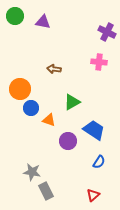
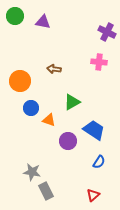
orange circle: moved 8 px up
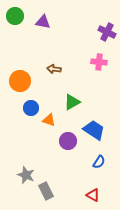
gray star: moved 6 px left, 3 px down; rotated 12 degrees clockwise
red triangle: rotated 48 degrees counterclockwise
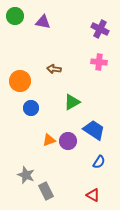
purple cross: moved 7 px left, 3 px up
orange triangle: moved 20 px down; rotated 40 degrees counterclockwise
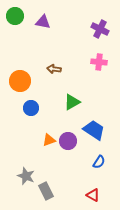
gray star: moved 1 px down
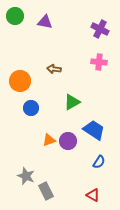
purple triangle: moved 2 px right
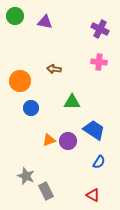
green triangle: rotated 30 degrees clockwise
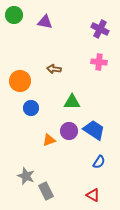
green circle: moved 1 px left, 1 px up
purple circle: moved 1 px right, 10 px up
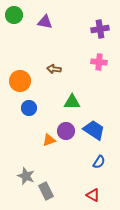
purple cross: rotated 36 degrees counterclockwise
blue circle: moved 2 px left
purple circle: moved 3 px left
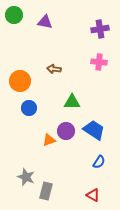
gray star: moved 1 px down
gray rectangle: rotated 42 degrees clockwise
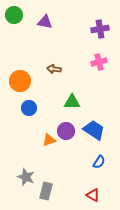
pink cross: rotated 21 degrees counterclockwise
